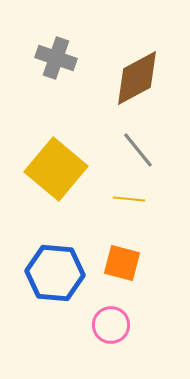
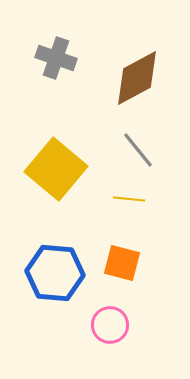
pink circle: moved 1 px left
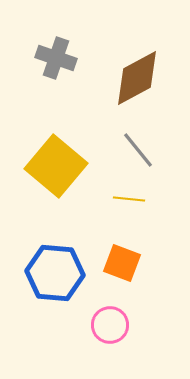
yellow square: moved 3 px up
orange square: rotated 6 degrees clockwise
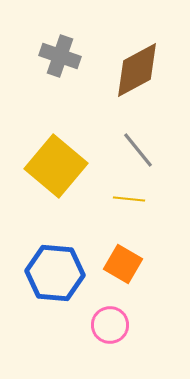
gray cross: moved 4 px right, 2 px up
brown diamond: moved 8 px up
orange square: moved 1 px right, 1 px down; rotated 9 degrees clockwise
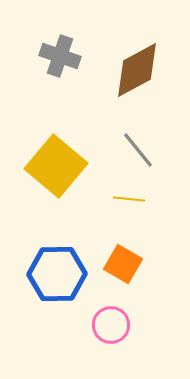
blue hexagon: moved 2 px right, 1 px down; rotated 6 degrees counterclockwise
pink circle: moved 1 px right
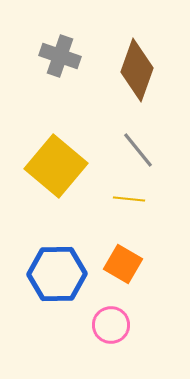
brown diamond: rotated 42 degrees counterclockwise
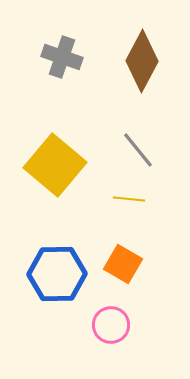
gray cross: moved 2 px right, 1 px down
brown diamond: moved 5 px right, 9 px up; rotated 8 degrees clockwise
yellow square: moved 1 px left, 1 px up
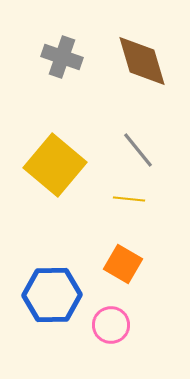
brown diamond: rotated 44 degrees counterclockwise
blue hexagon: moved 5 px left, 21 px down
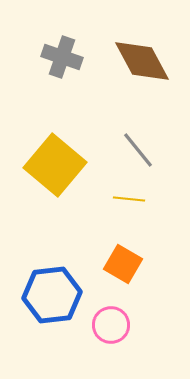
brown diamond: rotated 12 degrees counterclockwise
blue hexagon: rotated 6 degrees counterclockwise
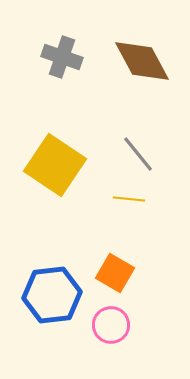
gray line: moved 4 px down
yellow square: rotated 6 degrees counterclockwise
orange square: moved 8 px left, 9 px down
